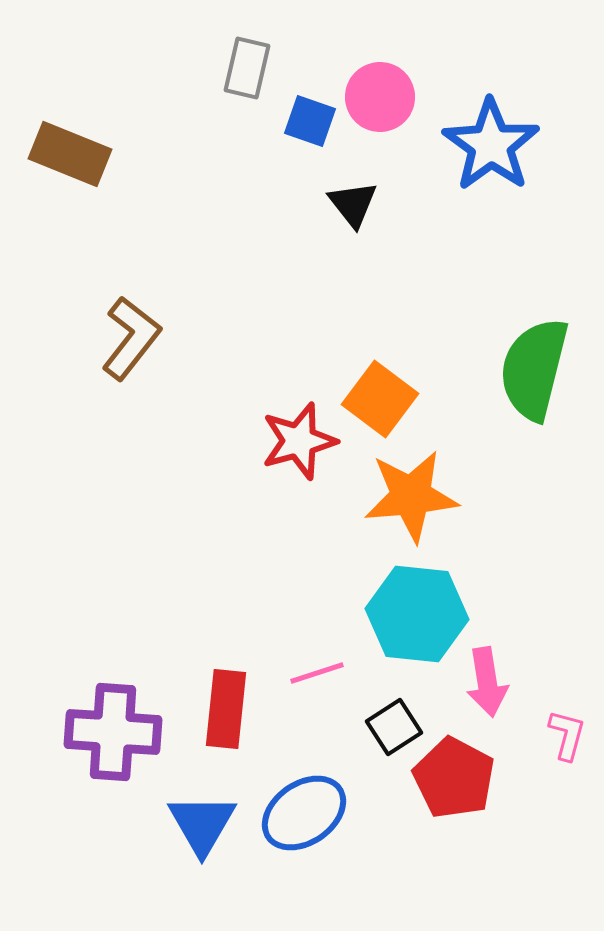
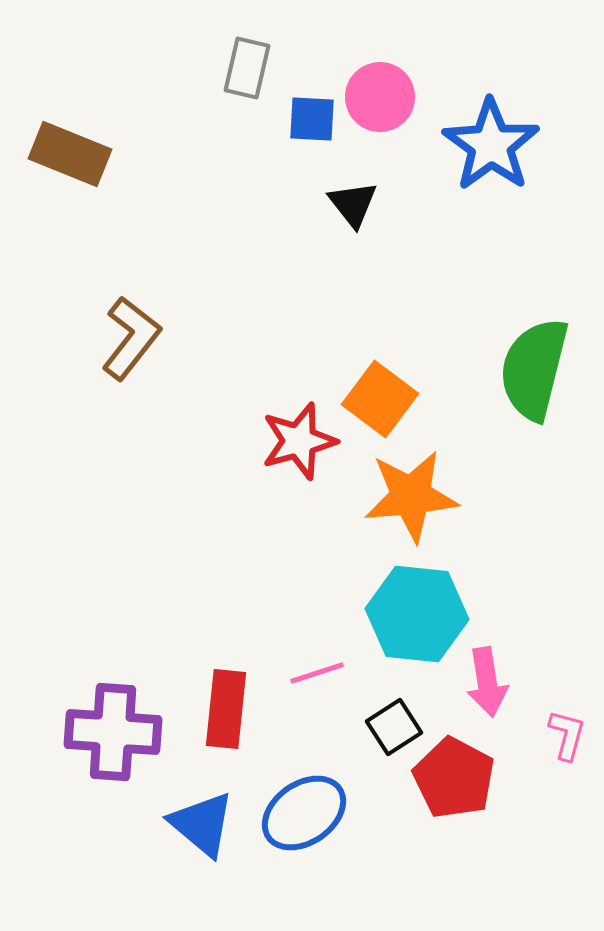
blue square: moved 2 px right, 2 px up; rotated 16 degrees counterclockwise
blue triangle: rotated 20 degrees counterclockwise
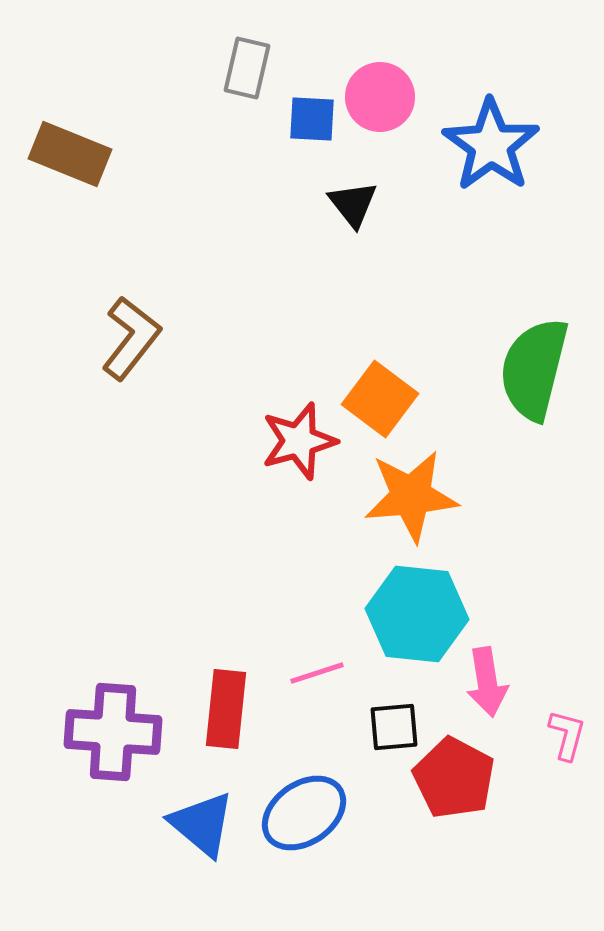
black square: rotated 28 degrees clockwise
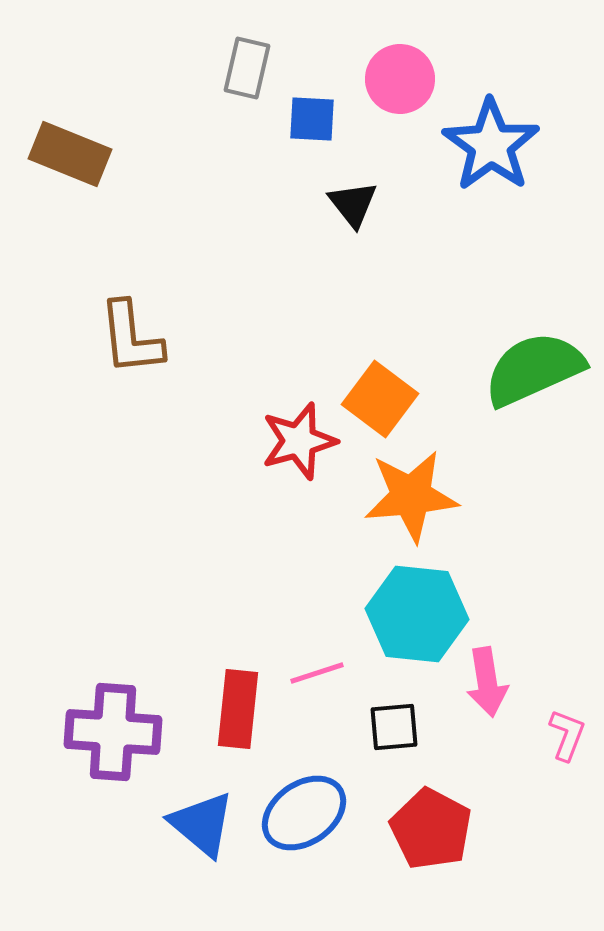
pink circle: moved 20 px right, 18 px up
brown L-shape: rotated 136 degrees clockwise
green semicircle: rotated 52 degrees clockwise
red rectangle: moved 12 px right
pink L-shape: rotated 6 degrees clockwise
red pentagon: moved 23 px left, 51 px down
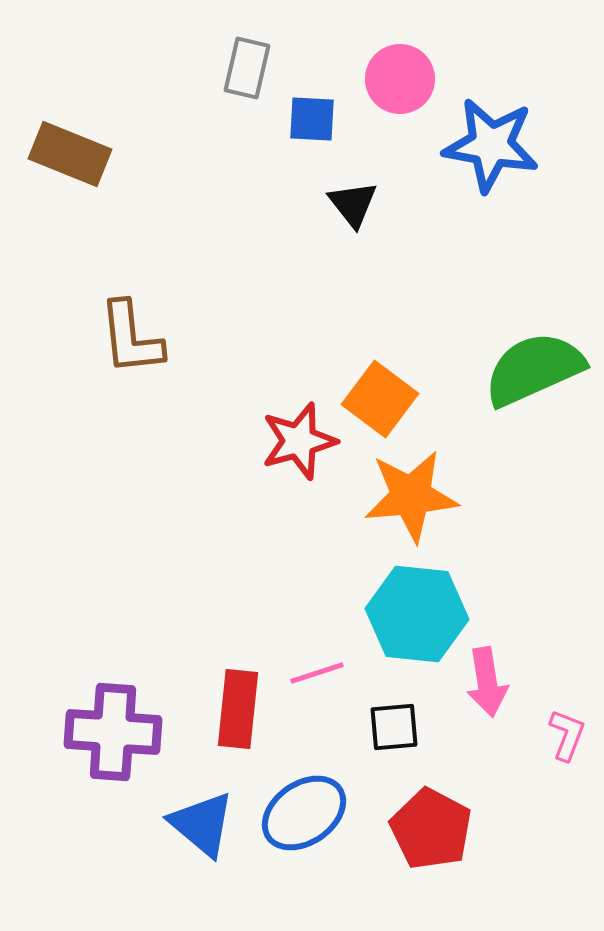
blue star: rotated 26 degrees counterclockwise
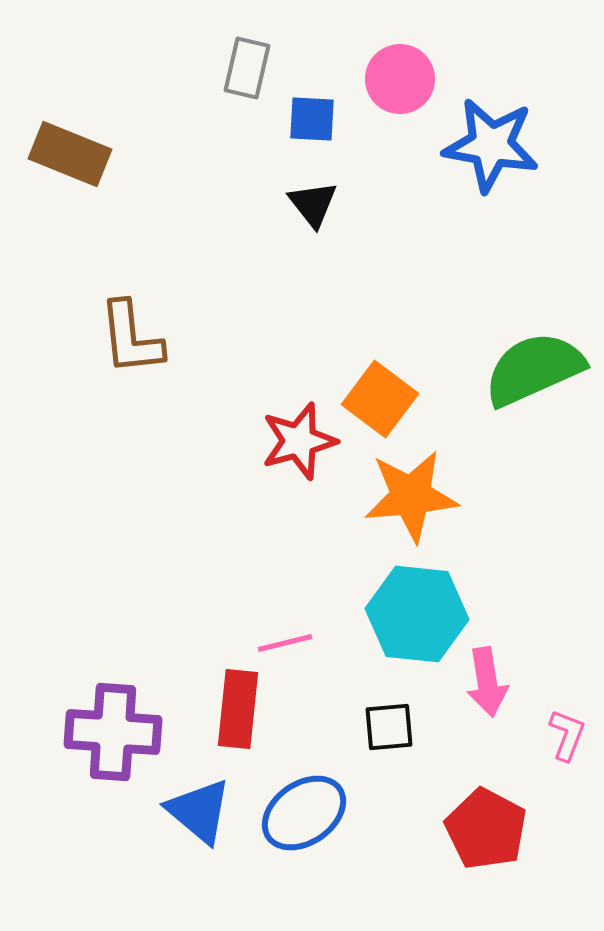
black triangle: moved 40 px left
pink line: moved 32 px left, 30 px up; rotated 4 degrees clockwise
black square: moved 5 px left
blue triangle: moved 3 px left, 13 px up
red pentagon: moved 55 px right
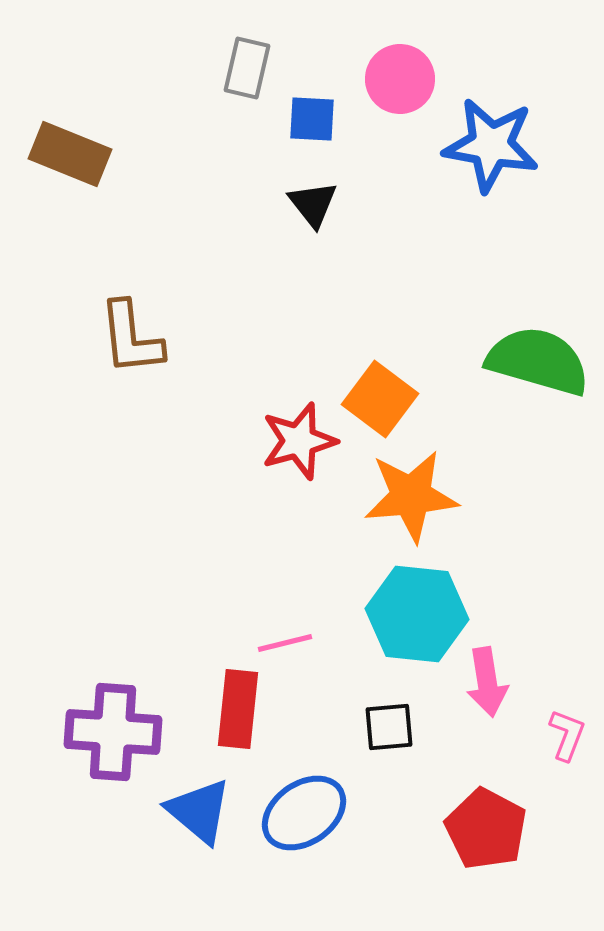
green semicircle: moved 4 px right, 8 px up; rotated 40 degrees clockwise
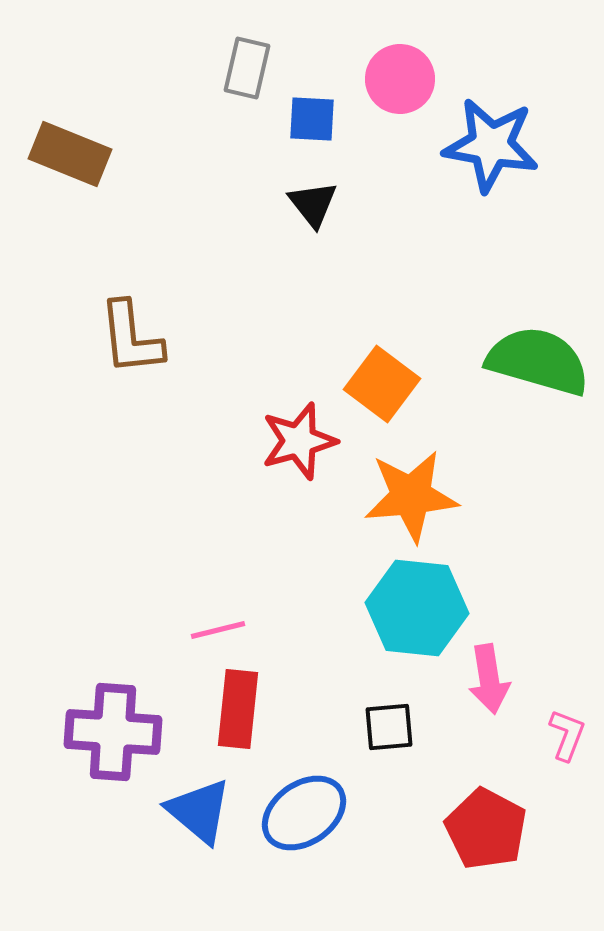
orange square: moved 2 px right, 15 px up
cyan hexagon: moved 6 px up
pink line: moved 67 px left, 13 px up
pink arrow: moved 2 px right, 3 px up
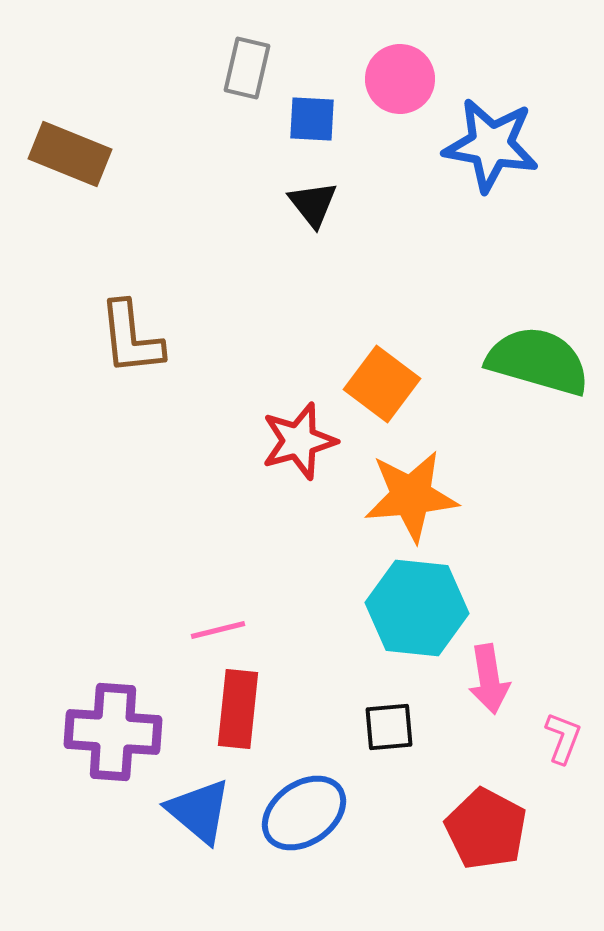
pink L-shape: moved 4 px left, 3 px down
